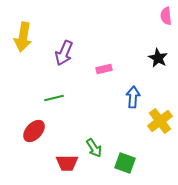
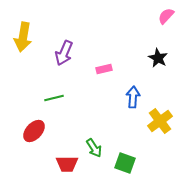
pink semicircle: rotated 48 degrees clockwise
red trapezoid: moved 1 px down
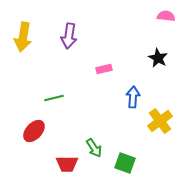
pink semicircle: rotated 54 degrees clockwise
purple arrow: moved 5 px right, 17 px up; rotated 15 degrees counterclockwise
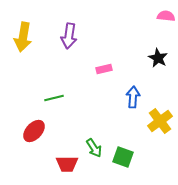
green square: moved 2 px left, 6 px up
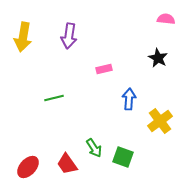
pink semicircle: moved 3 px down
blue arrow: moved 4 px left, 2 px down
red ellipse: moved 6 px left, 36 px down
red trapezoid: rotated 55 degrees clockwise
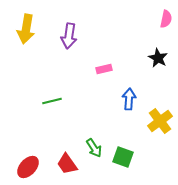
pink semicircle: rotated 96 degrees clockwise
yellow arrow: moved 3 px right, 8 px up
green line: moved 2 px left, 3 px down
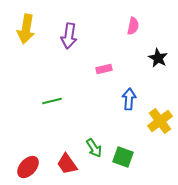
pink semicircle: moved 33 px left, 7 px down
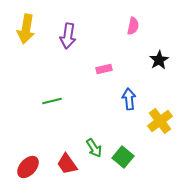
purple arrow: moved 1 px left
black star: moved 1 px right, 2 px down; rotated 12 degrees clockwise
blue arrow: rotated 10 degrees counterclockwise
green square: rotated 20 degrees clockwise
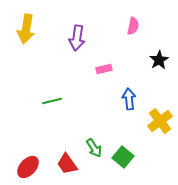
purple arrow: moved 9 px right, 2 px down
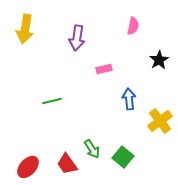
yellow arrow: moved 1 px left
green arrow: moved 2 px left, 1 px down
